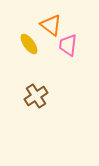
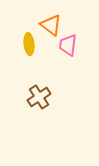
yellow ellipse: rotated 30 degrees clockwise
brown cross: moved 3 px right, 1 px down
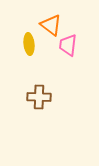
brown cross: rotated 35 degrees clockwise
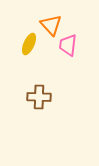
orange triangle: rotated 10 degrees clockwise
yellow ellipse: rotated 30 degrees clockwise
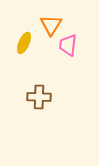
orange triangle: rotated 15 degrees clockwise
yellow ellipse: moved 5 px left, 1 px up
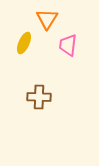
orange triangle: moved 4 px left, 6 px up
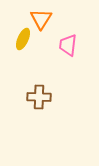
orange triangle: moved 6 px left
yellow ellipse: moved 1 px left, 4 px up
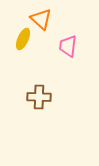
orange triangle: rotated 20 degrees counterclockwise
pink trapezoid: moved 1 px down
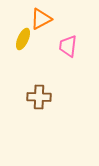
orange triangle: rotated 50 degrees clockwise
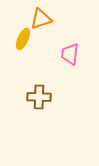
orange triangle: rotated 10 degrees clockwise
pink trapezoid: moved 2 px right, 8 px down
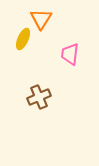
orange triangle: rotated 40 degrees counterclockwise
brown cross: rotated 25 degrees counterclockwise
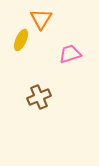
yellow ellipse: moved 2 px left, 1 px down
pink trapezoid: rotated 65 degrees clockwise
